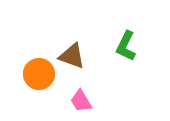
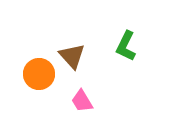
brown triangle: rotated 28 degrees clockwise
pink trapezoid: moved 1 px right
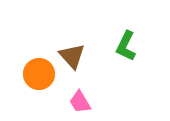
pink trapezoid: moved 2 px left, 1 px down
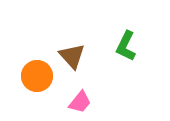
orange circle: moved 2 px left, 2 px down
pink trapezoid: rotated 110 degrees counterclockwise
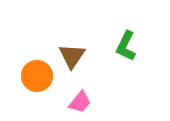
brown triangle: rotated 16 degrees clockwise
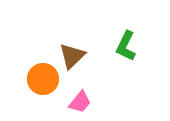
brown triangle: rotated 12 degrees clockwise
orange circle: moved 6 px right, 3 px down
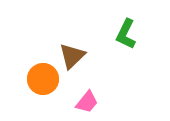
green L-shape: moved 12 px up
pink trapezoid: moved 7 px right
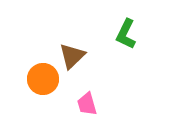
pink trapezoid: moved 2 px down; rotated 125 degrees clockwise
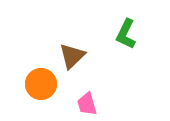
orange circle: moved 2 px left, 5 px down
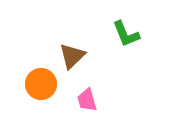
green L-shape: rotated 48 degrees counterclockwise
pink trapezoid: moved 4 px up
